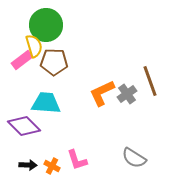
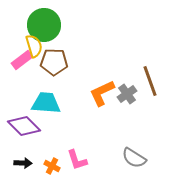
green circle: moved 2 px left
black arrow: moved 5 px left, 2 px up
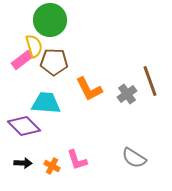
green circle: moved 6 px right, 5 px up
orange L-shape: moved 13 px left, 4 px up; rotated 92 degrees counterclockwise
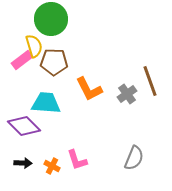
green circle: moved 1 px right, 1 px up
gray semicircle: rotated 100 degrees counterclockwise
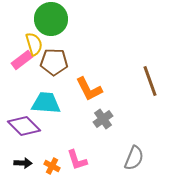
yellow semicircle: moved 2 px up
gray cross: moved 24 px left, 25 px down
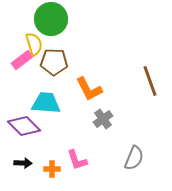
orange cross: moved 3 px down; rotated 28 degrees counterclockwise
